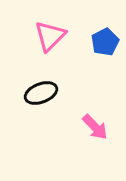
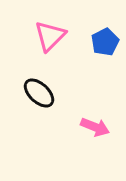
black ellipse: moved 2 px left; rotated 64 degrees clockwise
pink arrow: rotated 24 degrees counterclockwise
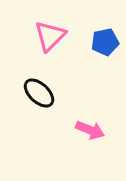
blue pentagon: rotated 16 degrees clockwise
pink arrow: moved 5 px left, 3 px down
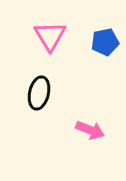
pink triangle: rotated 16 degrees counterclockwise
black ellipse: rotated 60 degrees clockwise
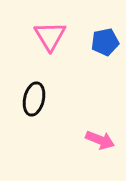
black ellipse: moved 5 px left, 6 px down
pink arrow: moved 10 px right, 10 px down
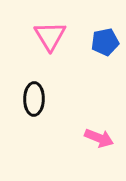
black ellipse: rotated 12 degrees counterclockwise
pink arrow: moved 1 px left, 2 px up
